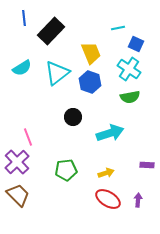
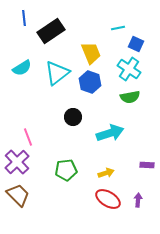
black rectangle: rotated 12 degrees clockwise
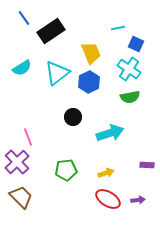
blue line: rotated 28 degrees counterclockwise
blue hexagon: moved 1 px left; rotated 15 degrees clockwise
brown trapezoid: moved 3 px right, 2 px down
purple arrow: rotated 80 degrees clockwise
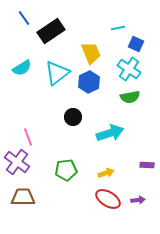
purple cross: rotated 10 degrees counterclockwise
brown trapezoid: moved 2 px right; rotated 45 degrees counterclockwise
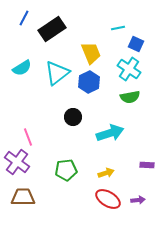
blue line: rotated 63 degrees clockwise
black rectangle: moved 1 px right, 2 px up
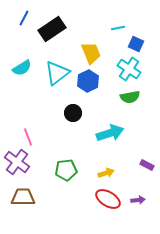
blue hexagon: moved 1 px left, 1 px up
black circle: moved 4 px up
purple rectangle: rotated 24 degrees clockwise
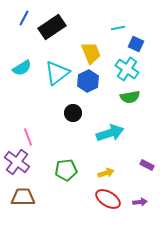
black rectangle: moved 2 px up
cyan cross: moved 2 px left
purple arrow: moved 2 px right, 2 px down
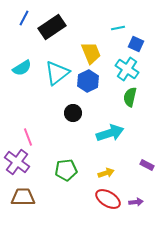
green semicircle: rotated 114 degrees clockwise
purple arrow: moved 4 px left
